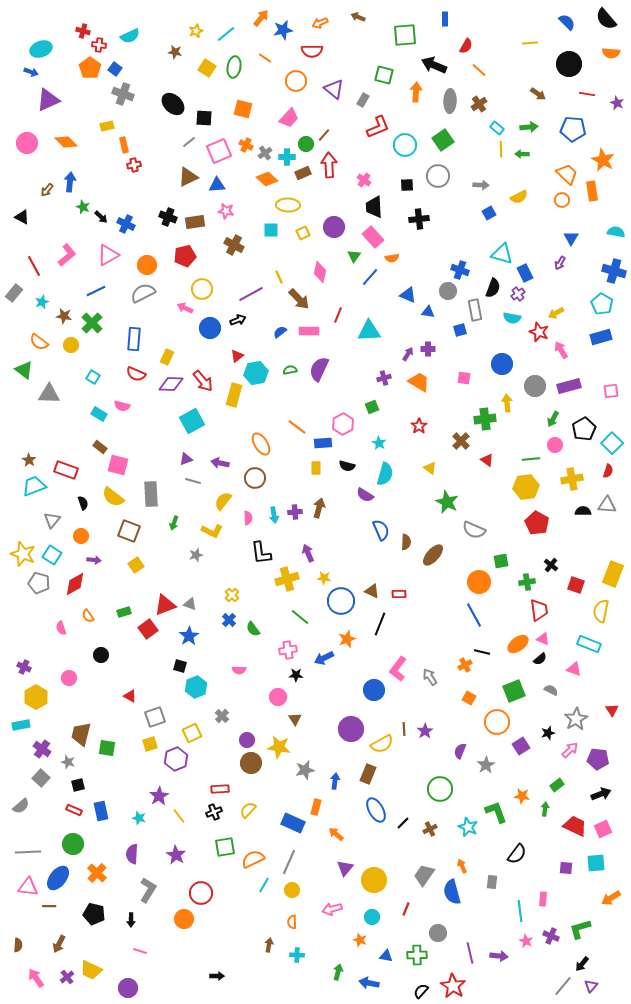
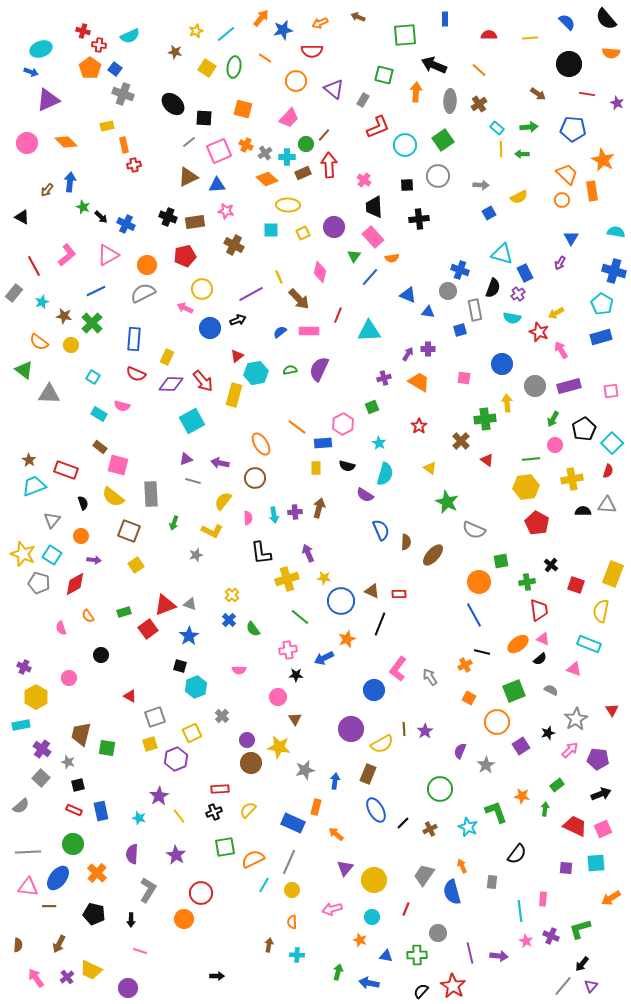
yellow line at (530, 43): moved 5 px up
red semicircle at (466, 46): moved 23 px right, 11 px up; rotated 119 degrees counterclockwise
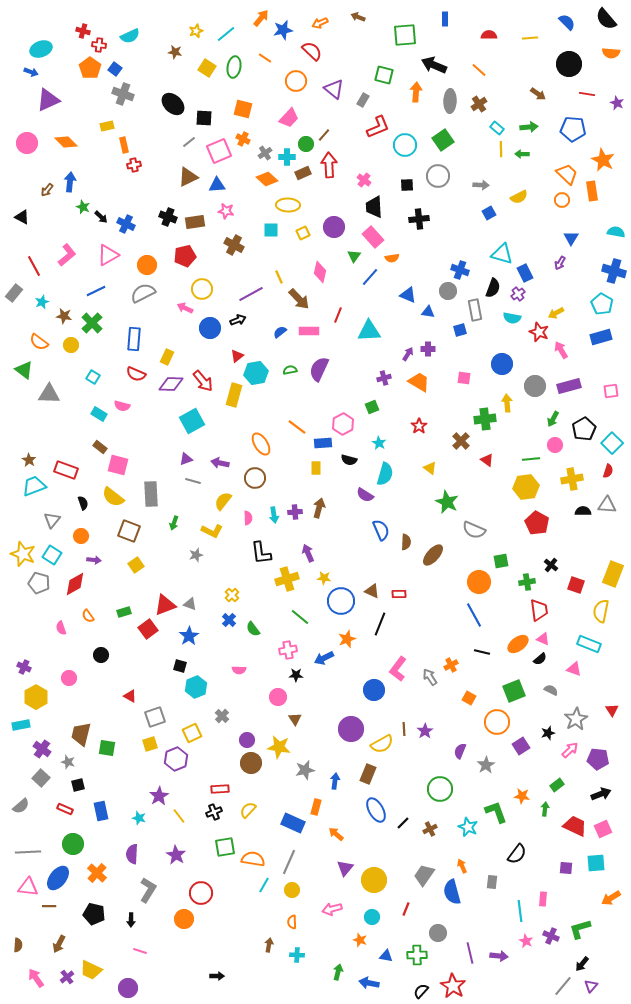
red semicircle at (312, 51): rotated 135 degrees counterclockwise
orange cross at (246, 145): moved 3 px left, 6 px up
black semicircle at (347, 466): moved 2 px right, 6 px up
orange cross at (465, 665): moved 14 px left
red rectangle at (74, 810): moved 9 px left, 1 px up
orange semicircle at (253, 859): rotated 35 degrees clockwise
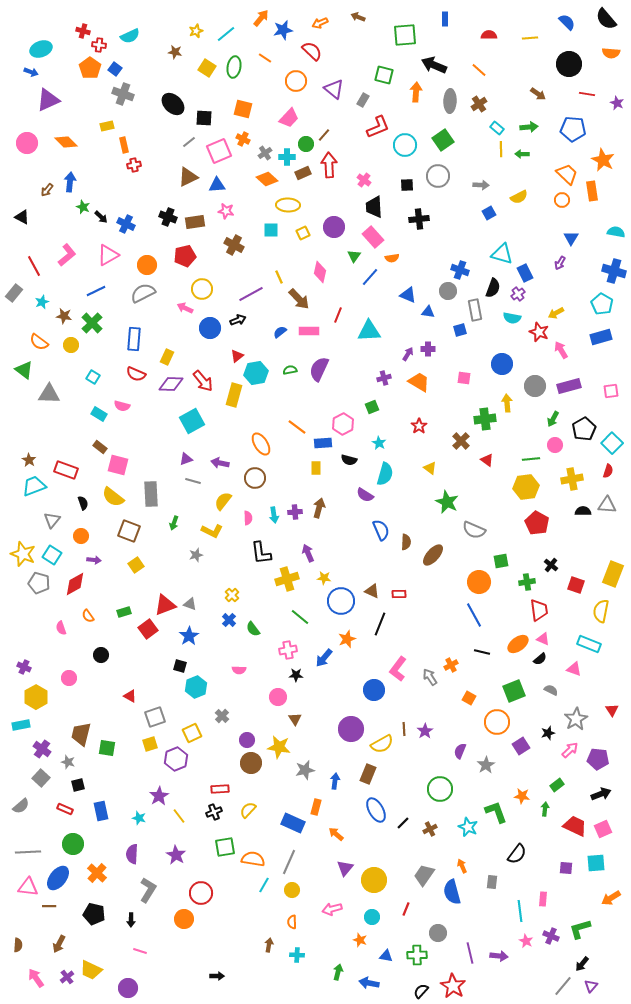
blue arrow at (324, 658): rotated 24 degrees counterclockwise
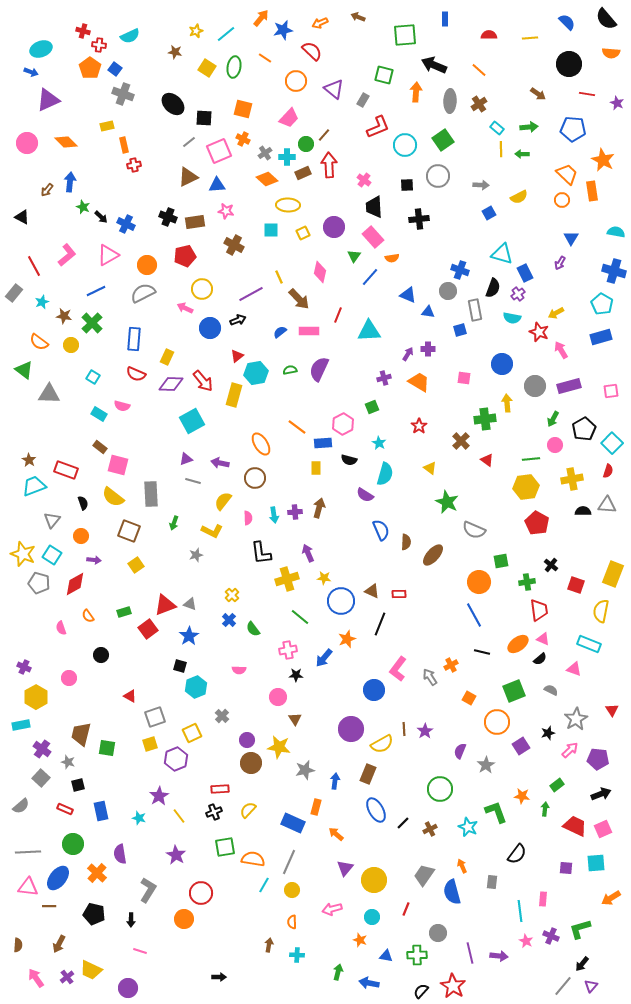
purple semicircle at (132, 854): moved 12 px left; rotated 12 degrees counterclockwise
black arrow at (217, 976): moved 2 px right, 1 px down
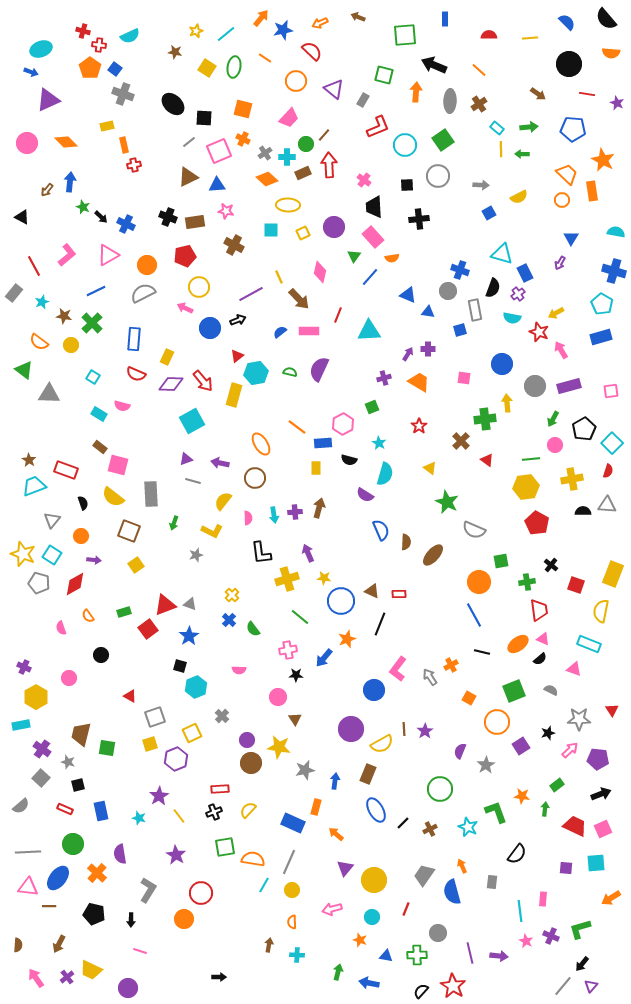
yellow circle at (202, 289): moved 3 px left, 2 px up
green semicircle at (290, 370): moved 2 px down; rotated 24 degrees clockwise
gray star at (576, 719): moved 3 px right; rotated 30 degrees clockwise
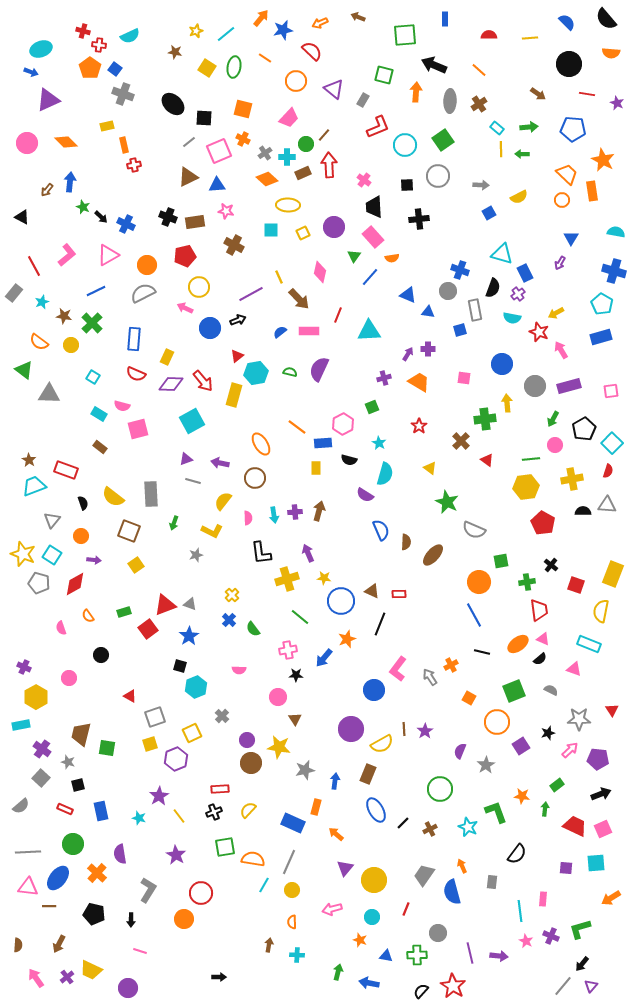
pink square at (118, 465): moved 20 px right, 36 px up; rotated 30 degrees counterclockwise
brown arrow at (319, 508): moved 3 px down
red pentagon at (537, 523): moved 6 px right
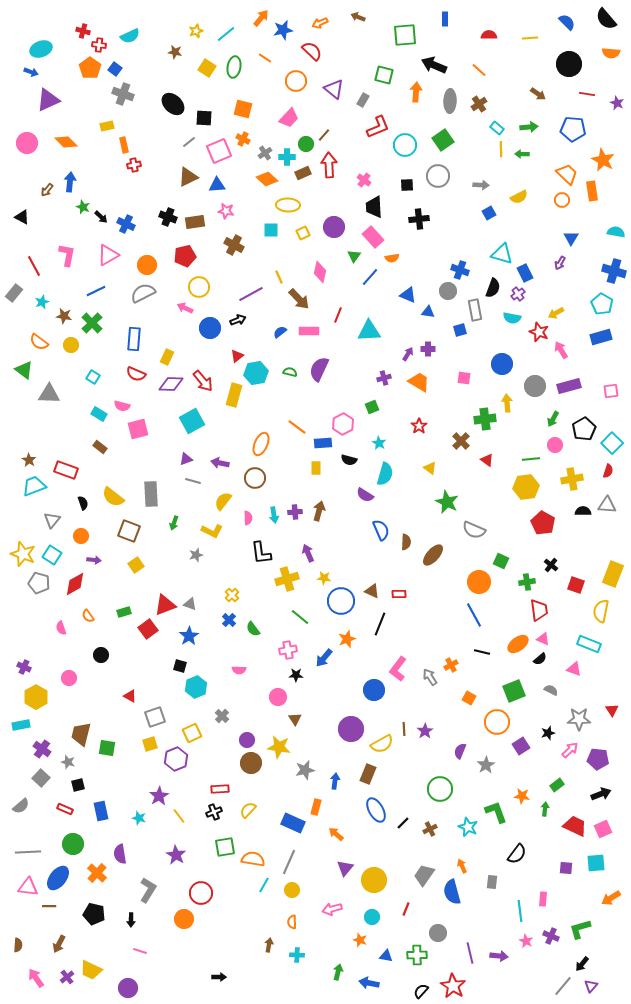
pink L-shape at (67, 255): rotated 40 degrees counterclockwise
orange ellipse at (261, 444): rotated 55 degrees clockwise
green square at (501, 561): rotated 35 degrees clockwise
